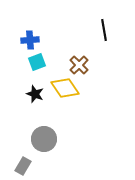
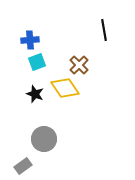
gray rectangle: rotated 24 degrees clockwise
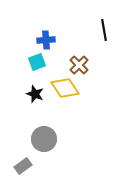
blue cross: moved 16 px right
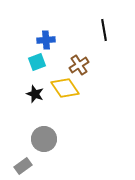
brown cross: rotated 12 degrees clockwise
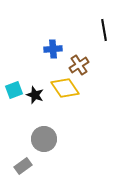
blue cross: moved 7 px right, 9 px down
cyan square: moved 23 px left, 28 px down
black star: moved 1 px down
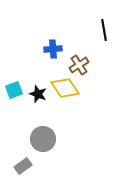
black star: moved 3 px right, 1 px up
gray circle: moved 1 px left
